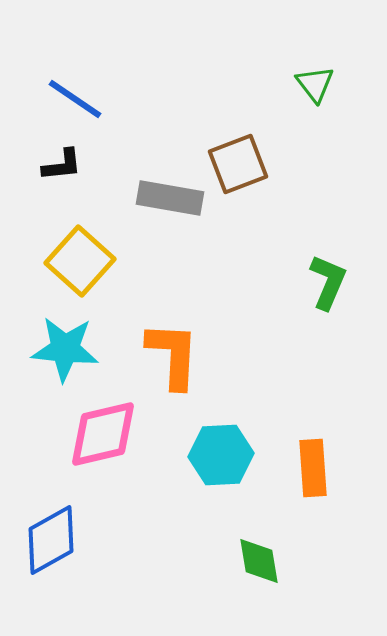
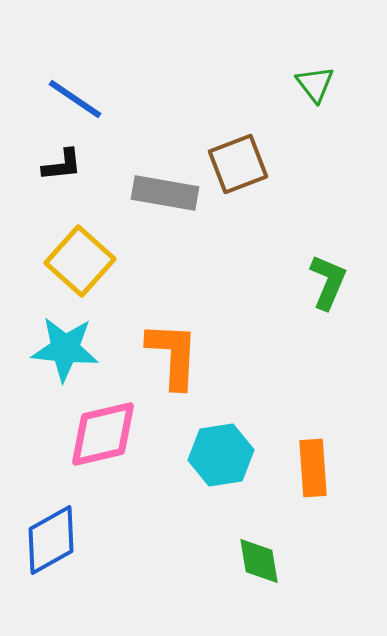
gray rectangle: moved 5 px left, 5 px up
cyan hexagon: rotated 6 degrees counterclockwise
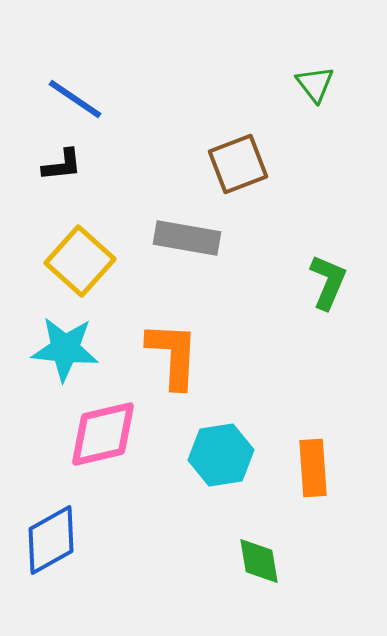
gray rectangle: moved 22 px right, 45 px down
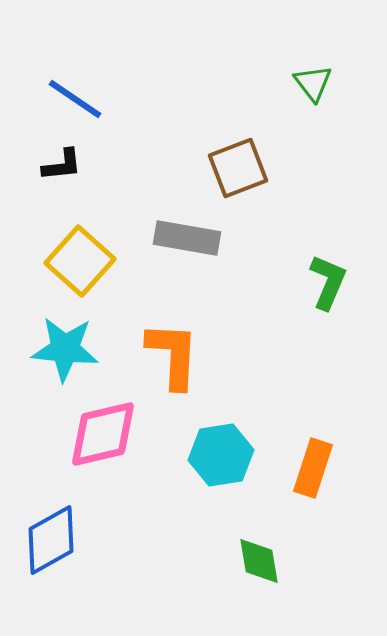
green triangle: moved 2 px left, 1 px up
brown square: moved 4 px down
orange rectangle: rotated 22 degrees clockwise
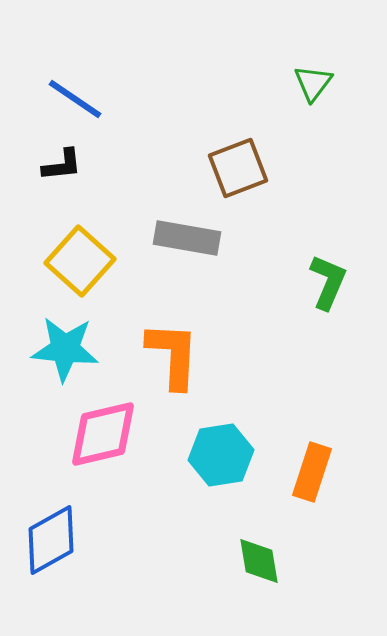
green triangle: rotated 15 degrees clockwise
orange rectangle: moved 1 px left, 4 px down
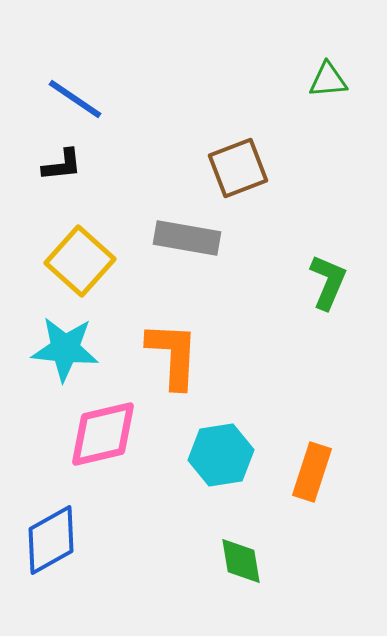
green triangle: moved 15 px right, 3 px up; rotated 48 degrees clockwise
green diamond: moved 18 px left
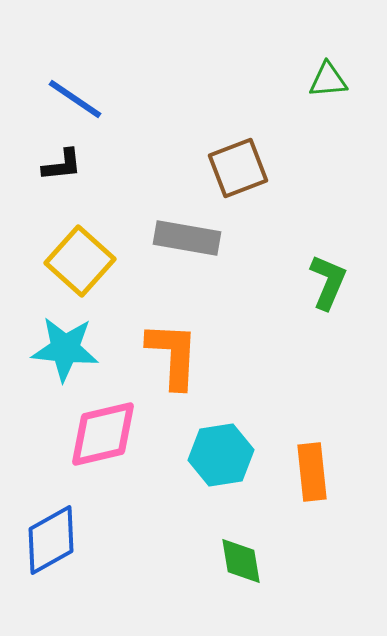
orange rectangle: rotated 24 degrees counterclockwise
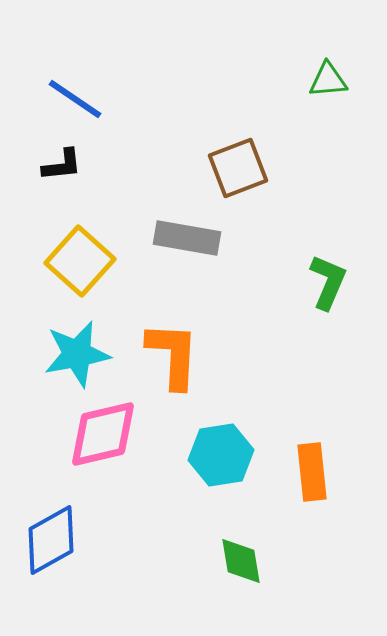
cyan star: moved 12 px right, 5 px down; rotated 16 degrees counterclockwise
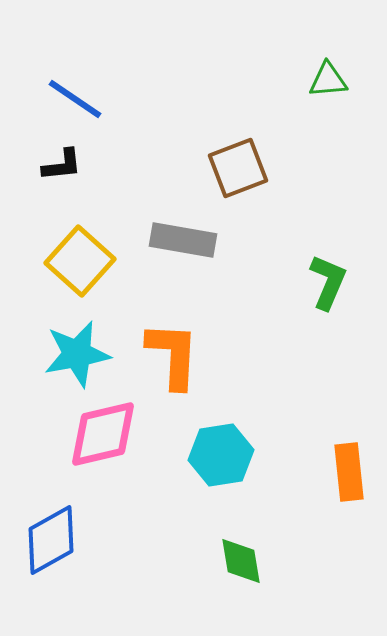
gray rectangle: moved 4 px left, 2 px down
orange rectangle: moved 37 px right
